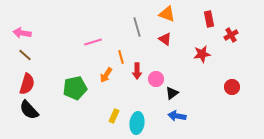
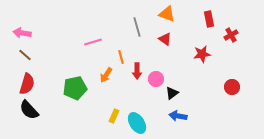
blue arrow: moved 1 px right
cyan ellipse: rotated 40 degrees counterclockwise
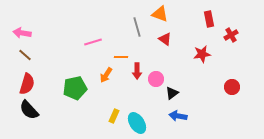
orange triangle: moved 7 px left
orange line: rotated 72 degrees counterclockwise
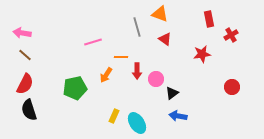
red semicircle: moved 2 px left; rotated 10 degrees clockwise
black semicircle: rotated 25 degrees clockwise
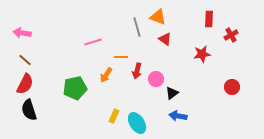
orange triangle: moved 2 px left, 3 px down
red rectangle: rotated 14 degrees clockwise
brown line: moved 5 px down
red arrow: rotated 14 degrees clockwise
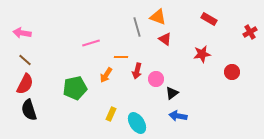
red rectangle: rotated 63 degrees counterclockwise
red cross: moved 19 px right, 3 px up
pink line: moved 2 px left, 1 px down
red circle: moved 15 px up
yellow rectangle: moved 3 px left, 2 px up
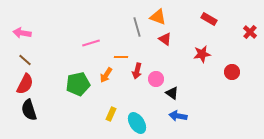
red cross: rotated 16 degrees counterclockwise
green pentagon: moved 3 px right, 4 px up
black triangle: rotated 48 degrees counterclockwise
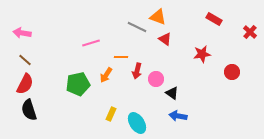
red rectangle: moved 5 px right
gray line: rotated 48 degrees counterclockwise
